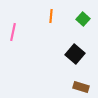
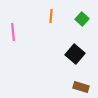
green square: moved 1 px left
pink line: rotated 18 degrees counterclockwise
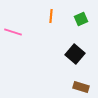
green square: moved 1 px left; rotated 24 degrees clockwise
pink line: rotated 66 degrees counterclockwise
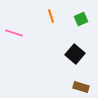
orange line: rotated 24 degrees counterclockwise
pink line: moved 1 px right, 1 px down
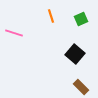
brown rectangle: rotated 28 degrees clockwise
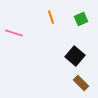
orange line: moved 1 px down
black square: moved 2 px down
brown rectangle: moved 4 px up
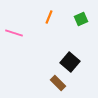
orange line: moved 2 px left; rotated 40 degrees clockwise
black square: moved 5 px left, 6 px down
brown rectangle: moved 23 px left
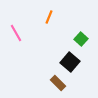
green square: moved 20 px down; rotated 24 degrees counterclockwise
pink line: moved 2 px right; rotated 42 degrees clockwise
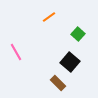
orange line: rotated 32 degrees clockwise
pink line: moved 19 px down
green square: moved 3 px left, 5 px up
